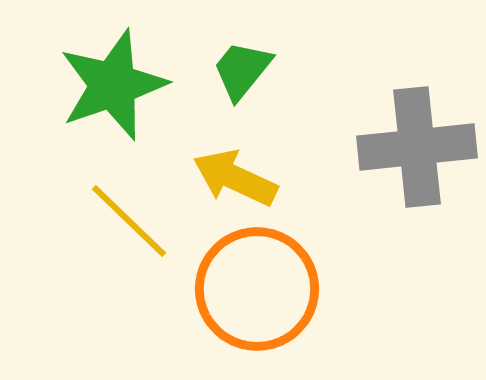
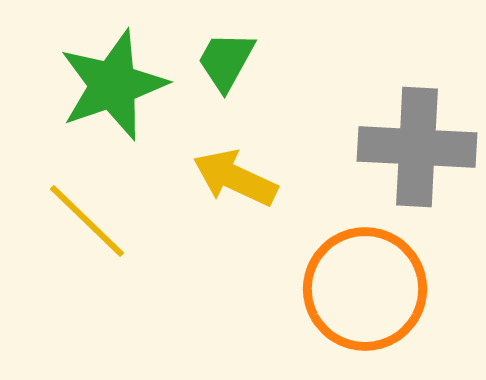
green trapezoid: moved 16 px left, 9 px up; rotated 10 degrees counterclockwise
gray cross: rotated 9 degrees clockwise
yellow line: moved 42 px left
orange circle: moved 108 px right
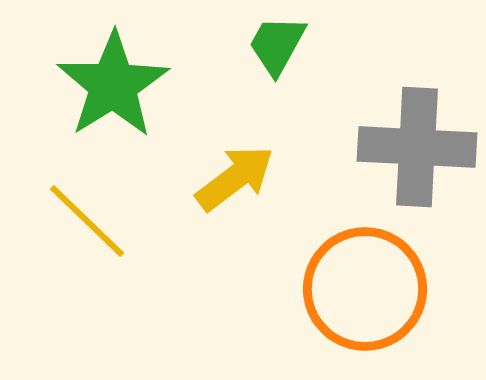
green trapezoid: moved 51 px right, 16 px up
green star: rotated 13 degrees counterclockwise
yellow arrow: rotated 118 degrees clockwise
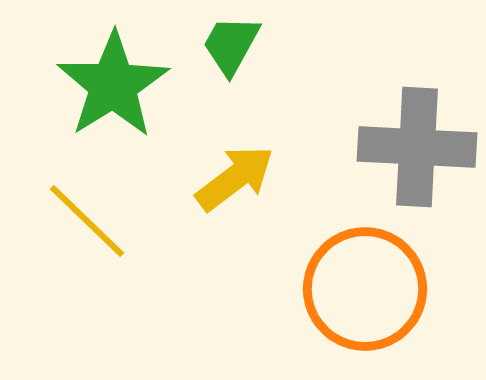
green trapezoid: moved 46 px left
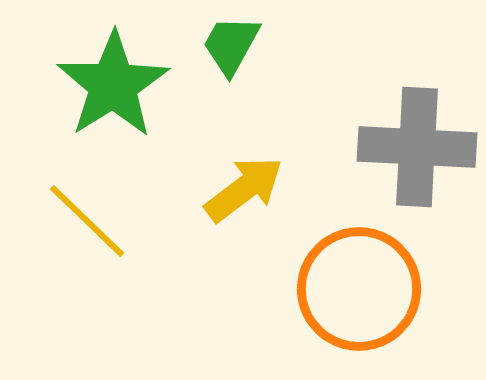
yellow arrow: moved 9 px right, 11 px down
orange circle: moved 6 px left
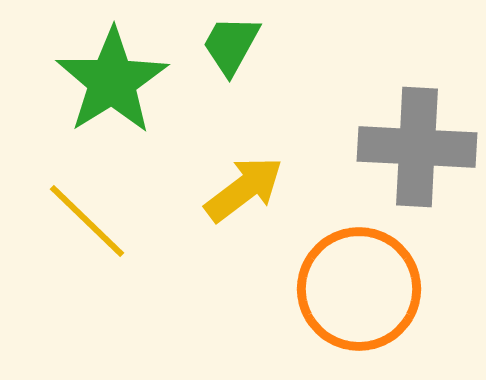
green star: moved 1 px left, 4 px up
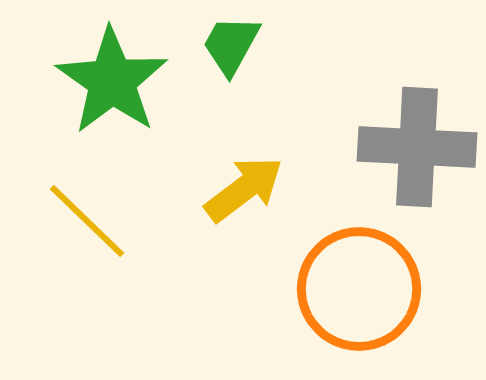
green star: rotated 5 degrees counterclockwise
